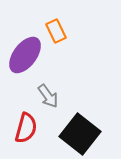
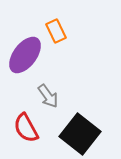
red semicircle: rotated 136 degrees clockwise
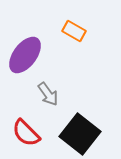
orange rectangle: moved 18 px right; rotated 35 degrees counterclockwise
gray arrow: moved 2 px up
red semicircle: moved 5 px down; rotated 16 degrees counterclockwise
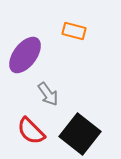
orange rectangle: rotated 15 degrees counterclockwise
red semicircle: moved 5 px right, 2 px up
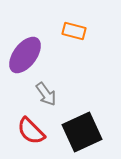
gray arrow: moved 2 px left
black square: moved 2 px right, 2 px up; rotated 27 degrees clockwise
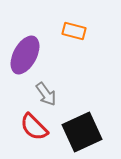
purple ellipse: rotated 9 degrees counterclockwise
red semicircle: moved 3 px right, 4 px up
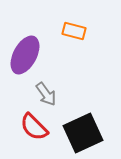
black square: moved 1 px right, 1 px down
